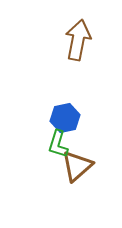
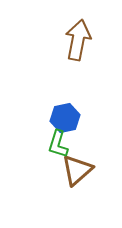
brown triangle: moved 4 px down
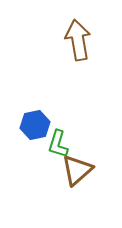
brown arrow: rotated 21 degrees counterclockwise
blue hexagon: moved 30 px left, 7 px down
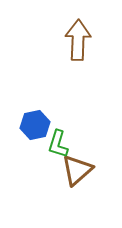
brown arrow: rotated 12 degrees clockwise
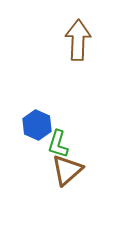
blue hexagon: moved 2 px right; rotated 24 degrees counterclockwise
brown triangle: moved 10 px left
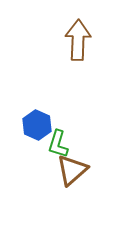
brown triangle: moved 5 px right
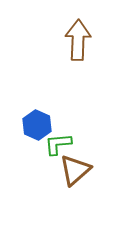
green L-shape: rotated 68 degrees clockwise
brown triangle: moved 3 px right
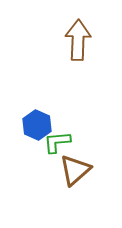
green L-shape: moved 1 px left, 2 px up
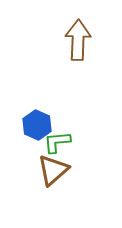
brown triangle: moved 22 px left
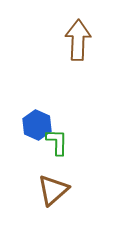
green L-shape: rotated 96 degrees clockwise
brown triangle: moved 20 px down
